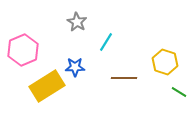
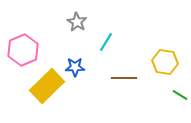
yellow hexagon: rotated 10 degrees counterclockwise
yellow rectangle: rotated 12 degrees counterclockwise
green line: moved 1 px right, 3 px down
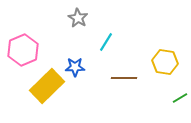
gray star: moved 1 px right, 4 px up
green line: moved 3 px down; rotated 63 degrees counterclockwise
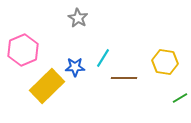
cyan line: moved 3 px left, 16 px down
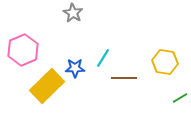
gray star: moved 5 px left, 5 px up
blue star: moved 1 px down
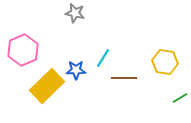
gray star: moved 2 px right; rotated 18 degrees counterclockwise
blue star: moved 1 px right, 2 px down
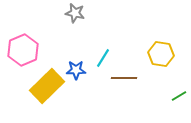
yellow hexagon: moved 4 px left, 8 px up
green line: moved 1 px left, 2 px up
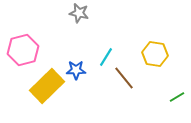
gray star: moved 4 px right
pink hexagon: rotated 8 degrees clockwise
yellow hexagon: moved 6 px left
cyan line: moved 3 px right, 1 px up
brown line: rotated 50 degrees clockwise
green line: moved 2 px left, 1 px down
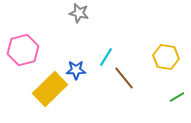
yellow hexagon: moved 11 px right, 3 px down
yellow rectangle: moved 3 px right, 3 px down
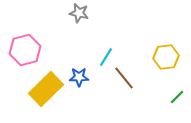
pink hexagon: moved 2 px right
yellow hexagon: rotated 15 degrees counterclockwise
blue star: moved 3 px right, 7 px down
yellow rectangle: moved 4 px left
green line: rotated 14 degrees counterclockwise
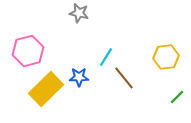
pink hexagon: moved 3 px right, 1 px down
